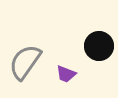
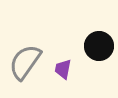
purple trapezoid: moved 3 px left, 5 px up; rotated 80 degrees clockwise
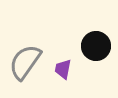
black circle: moved 3 px left
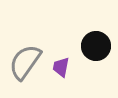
purple trapezoid: moved 2 px left, 2 px up
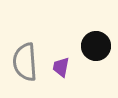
gray semicircle: rotated 39 degrees counterclockwise
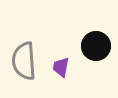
gray semicircle: moved 1 px left, 1 px up
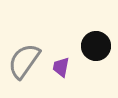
gray semicircle: rotated 39 degrees clockwise
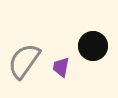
black circle: moved 3 px left
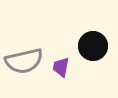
gray semicircle: rotated 138 degrees counterclockwise
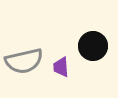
purple trapezoid: rotated 15 degrees counterclockwise
